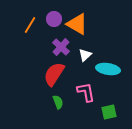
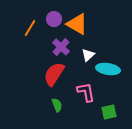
orange line: moved 3 px down
white triangle: moved 3 px right
green semicircle: moved 1 px left, 3 px down
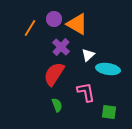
green square: rotated 21 degrees clockwise
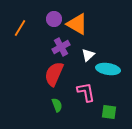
orange line: moved 10 px left
purple cross: rotated 18 degrees clockwise
red semicircle: rotated 10 degrees counterclockwise
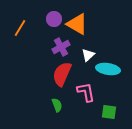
red semicircle: moved 8 px right
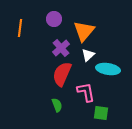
orange triangle: moved 7 px right, 7 px down; rotated 40 degrees clockwise
orange line: rotated 24 degrees counterclockwise
purple cross: moved 1 px down; rotated 12 degrees counterclockwise
green square: moved 8 px left, 1 px down
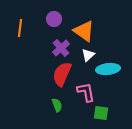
orange triangle: rotated 35 degrees counterclockwise
cyan ellipse: rotated 15 degrees counterclockwise
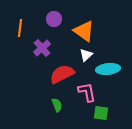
purple cross: moved 19 px left
white triangle: moved 2 px left
red semicircle: rotated 40 degrees clockwise
pink L-shape: moved 1 px right
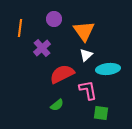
orange triangle: rotated 20 degrees clockwise
pink L-shape: moved 1 px right, 2 px up
green semicircle: rotated 72 degrees clockwise
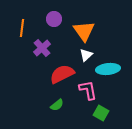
orange line: moved 2 px right
green square: rotated 21 degrees clockwise
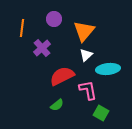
orange triangle: rotated 15 degrees clockwise
red semicircle: moved 2 px down
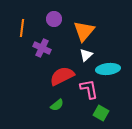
purple cross: rotated 24 degrees counterclockwise
pink L-shape: moved 1 px right, 1 px up
